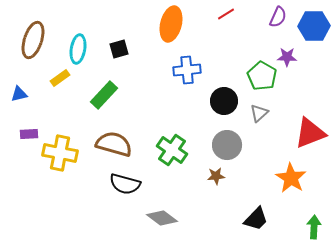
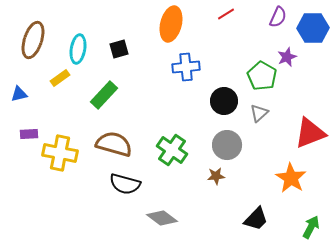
blue hexagon: moved 1 px left, 2 px down
purple star: rotated 24 degrees counterclockwise
blue cross: moved 1 px left, 3 px up
green arrow: moved 3 px left; rotated 25 degrees clockwise
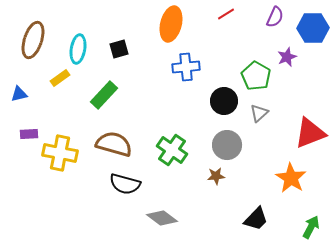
purple semicircle: moved 3 px left
green pentagon: moved 6 px left
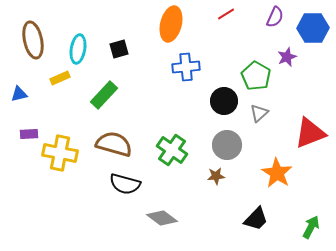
brown ellipse: rotated 30 degrees counterclockwise
yellow rectangle: rotated 12 degrees clockwise
orange star: moved 14 px left, 5 px up
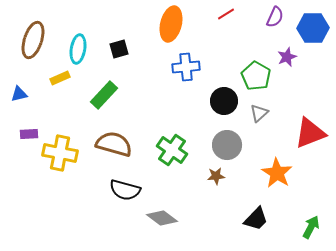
brown ellipse: rotated 30 degrees clockwise
black semicircle: moved 6 px down
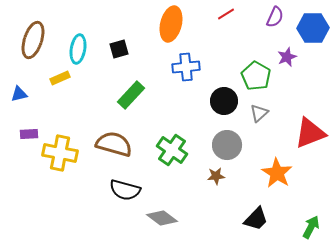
green rectangle: moved 27 px right
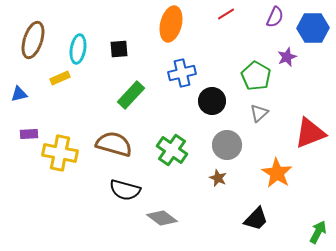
black square: rotated 12 degrees clockwise
blue cross: moved 4 px left, 6 px down; rotated 8 degrees counterclockwise
black circle: moved 12 px left
brown star: moved 2 px right, 2 px down; rotated 30 degrees clockwise
green arrow: moved 7 px right, 5 px down
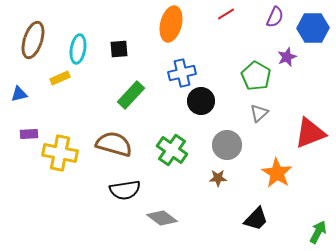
black circle: moved 11 px left
brown star: rotated 24 degrees counterclockwise
black semicircle: rotated 24 degrees counterclockwise
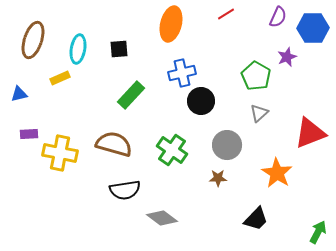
purple semicircle: moved 3 px right
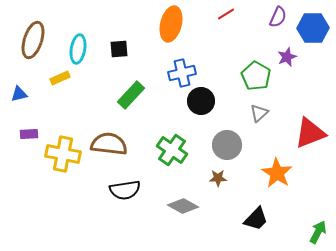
brown semicircle: moved 5 px left; rotated 9 degrees counterclockwise
yellow cross: moved 3 px right, 1 px down
gray diamond: moved 21 px right, 12 px up; rotated 8 degrees counterclockwise
